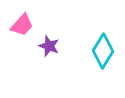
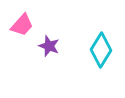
cyan diamond: moved 2 px left, 1 px up
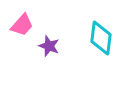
cyan diamond: moved 12 px up; rotated 24 degrees counterclockwise
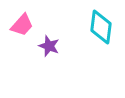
cyan diamond: moved 11 px up
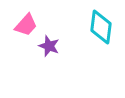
pink trapezoid: moved 4 px right
